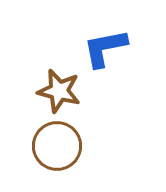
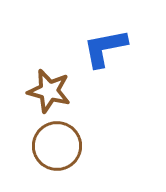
brown star: moved 10 px left
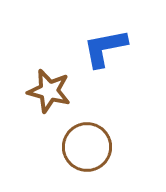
brown circle: moved 30 px right, 1 px down
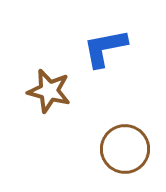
brown circle: moved 38 px right, 2 px down
